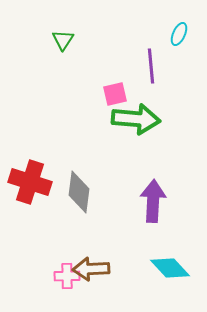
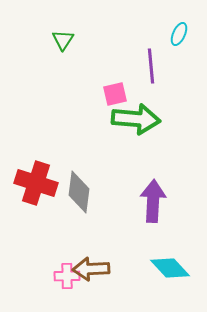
red cross: moved 6 px right, 1 px down
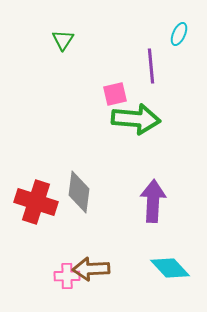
red cross: moved 19 px down
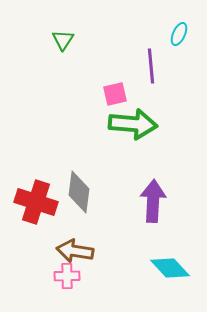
green arrow: moved 3 px left, 5 px down
brown arrow: moved 16 px left, 18 px up; rotated 12 degrees clockwise
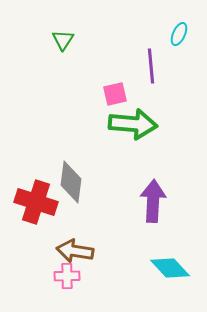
gray diamond: moved 8 px left, 10 px up
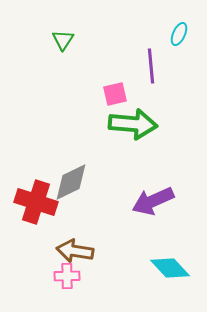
gray diamond: rotated 57 degrees clockwise
purple arrow: rotated 117 degrees counterclockwise
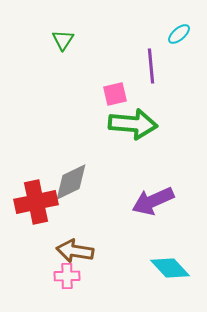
cyan ellipse: rotated 25 degrees clockwise
red cross: rotated 30 degrees counterclockwise
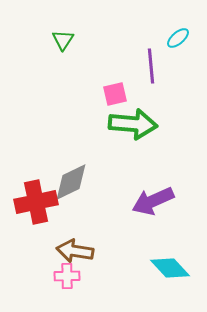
cyan ellipse: moved 1 px left, 4 px down
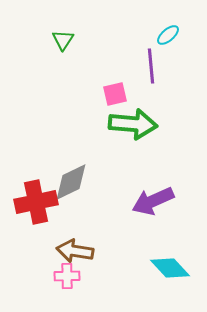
cyan ellipse: moved 10 px left, 3 px up
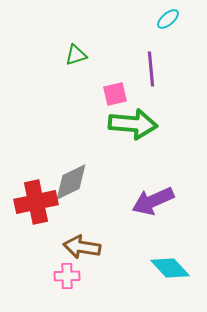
cyan ellipse: moved 16 px up
green triangle: moved 13 px right, 15 px down; rotated 40 degrees clockwise
purple line: moved 3 px down
brown arrow: moved 7 px right, 4 px up
